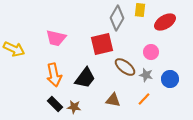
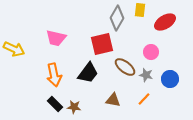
black trapezoid: moved 3 px right, 5 px up
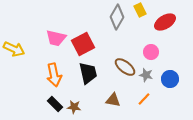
yellow rectangle: rotated 32 degrees counterclockwise
gray diamond: moved 1 px up
red square: moved 19 px left; rotated 15 degrees counterclockwise
black trapezoid: rotated 50 degrees counterclockwise
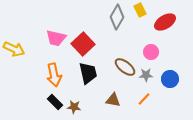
red square: rotated 15 degrees counterclockwise
gray star: rotated 16 degrees counterclockwise
black rectangle: moved 2 px up
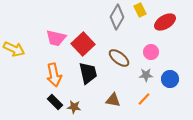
brown ellipse: moved 6 px left, 9 px up
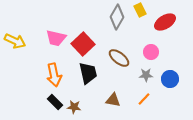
yellow arrow: moved 1 px right, 8 px up
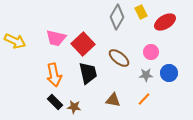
yellow rectangle: moved 1 px right, 2 px down
blue circle: moved 1 px left, 6 px up
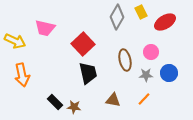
pink trapezoid: moved 11 px left, 10 px up
brown ellipse: moved 6 px right, 2 px down; rotated 40 degrees clockwise
orange arrow: moved 32 px left
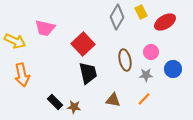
blue circle: moved 4 px right, 4 px up
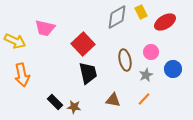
gray diamond: rotated 30 degrees clockwise
gray star: rotated 24 degrees counterclockwise
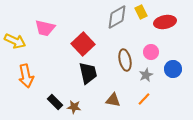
red ellipse: rotated 20 degrees clockwise
orange arrow: moved 4 px right, 1 px down
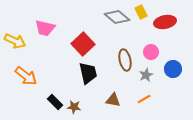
gray diamond: rotated 70 degrees clockwise
orange arrow: rotated 40 degrees counterclockwise
orange line: rotated 16 degrees clockwise
